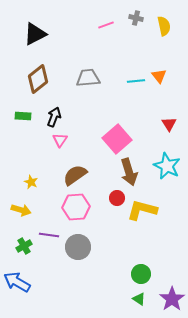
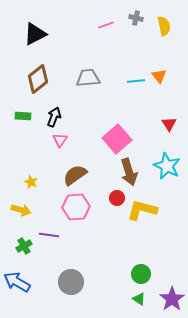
gray circle: moved 7 px left, 35 px down
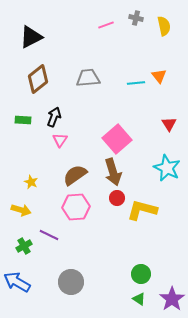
black triangle: moved 4 px left, 3 px down
cyan line: moved 2 px down
green rectangle: moved 4 px down
cyan star: moved 2 px down
brown arrow: moved 16 px left
purple line: rotated 18 degrees clockwise
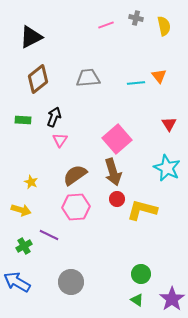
red circle: moved 1 px down
green triangle: moved 2 px left, 1 px down
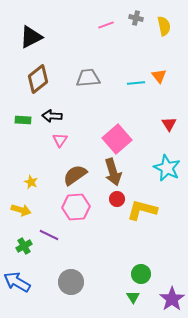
black arrow: moved 2 px left, 1 px up; rotated 108 degrees counterclockwise
green triangle: moved 4 px left, 3 px up; rotated 24 degrees clockwise
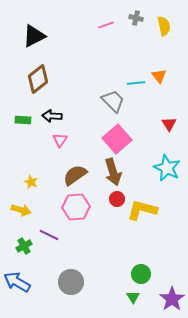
black triangle: moved 3 px right, 1 px up
gray trapezoid: moved 25 px right, 23 px down; rotated 50 degrees clockwise
